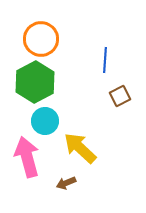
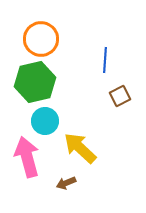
green hexagon: rotated 15 degrees clockwise
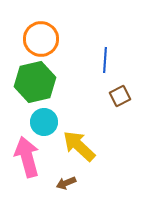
cyan circle: moved 1 px left, 1 px down
yellow arrow: moved 1 px left, 2 px up
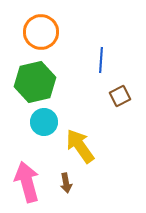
orange circle: moved 7 px up
blue line: moved 4 px left
yellow arrow: moved 1 px right; rotated 12 degrees clockwise
pink arrow: moved 25 px down
brown arrow: rotated 78 degrees counterclockwise
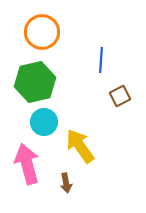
orange circle: moved 1 px right
pink arrow: moved 18 px up
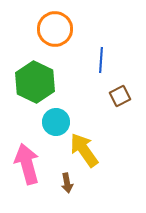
orange circle: moved 13 px right, 3 px up
green hexagon: rotated 21 degrees counterclockwise
cyan circle: moved 12 px right
yellow arrow: moved 4 px right, 4 px down
brown arrow: moved 1 px right
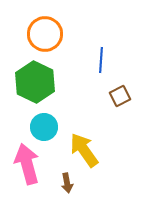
orange circle: moved 10 px left, 5 px down
cyan circle: moved 12 px left, 5 px down
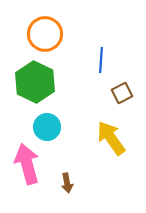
brown square: moved 2 px right, 3 px up
cyan circle: moved 3 px right
yellow arrow: moved 27 px right, 12 px up
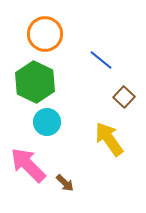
blue line: rotated 55 degrees counterclockwise
brown square: moved 2 px right, 4 px down; rotated 20 degrees counterclockwise
cyan circle: moved 5 px up
yellow arrow: moved 2 px left, 1 px down
pink arrow: moved 1 px right, 1 px down; rotated 30 degrees counterclockwise
brown arrow: moved 2 px left; rotated 36 degrees counterclockwise
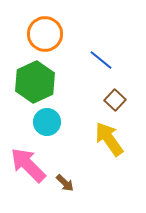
green hexagon: rotated 9 degrees clockwise
brown square: moved 9 px left, 3 px down
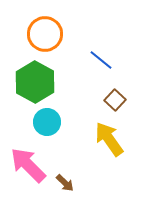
green hexagon: rotated 6 degrees counterclockwise
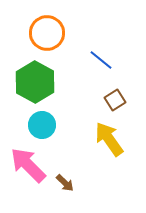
orange circle: moved 2 px right, 1 px up
brown square: rotated 15 degrees clockwise
cyan circle: moved 5 px left, 3 px down
